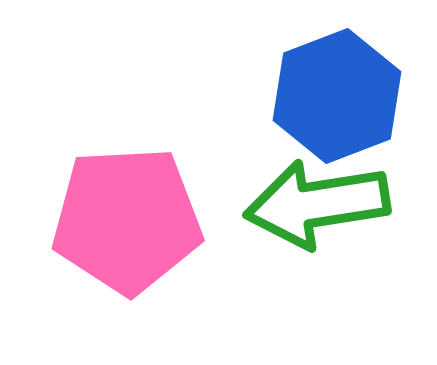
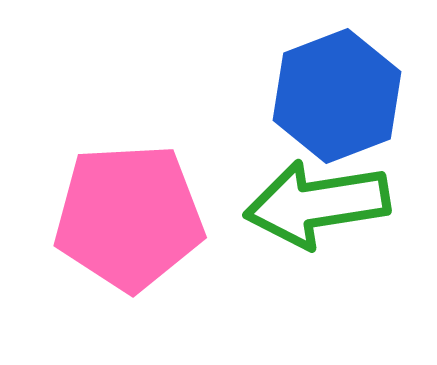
pink pentagon: moved 2 px right, 3 px up
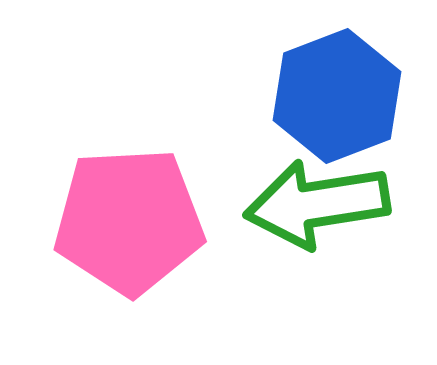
pink pentagon: moved 4 px down
